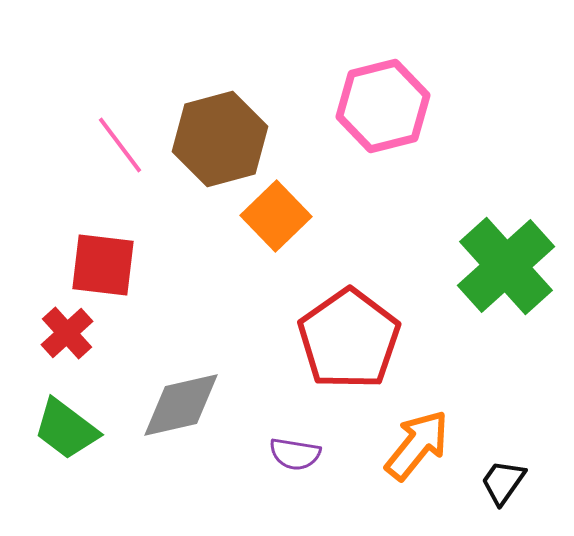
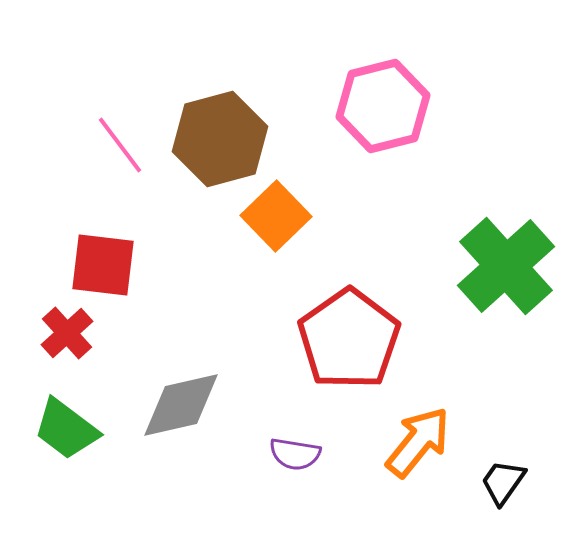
orange arrow: moved 1 px right, 3 px up
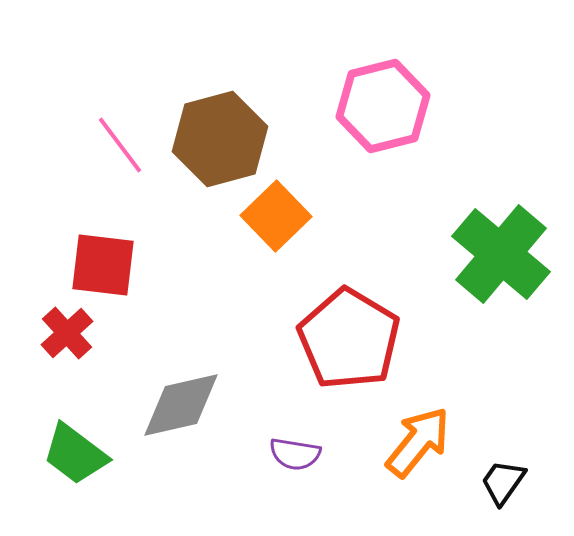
green cross: moved 5 px left, 12 px up; rotated 8 degrees counterclockwise
red pentagon: rotated 6 degrees counterclockwise
green trapezoid: moved 9 px right, 25 px down
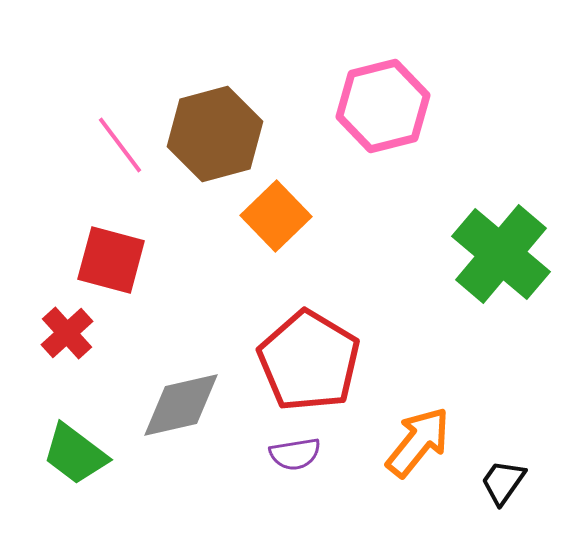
brown hexagon: moved 5 px left, 5 px up
red square: moved 8 px right, 5 px up; rotated 8 degrees clockwise
red pentagon: moved 40 px left, 22 px down
purple semicircle: rotated 18 degrees counterclockwise
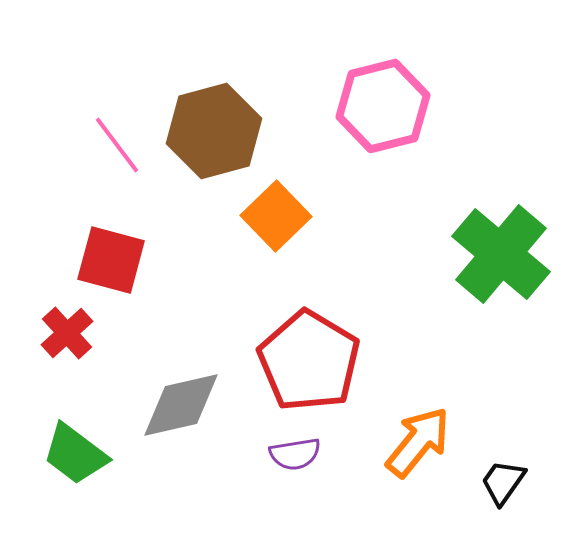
brown hexagon: moved 1 px left, 3 px up
pink line: moved 3 px left
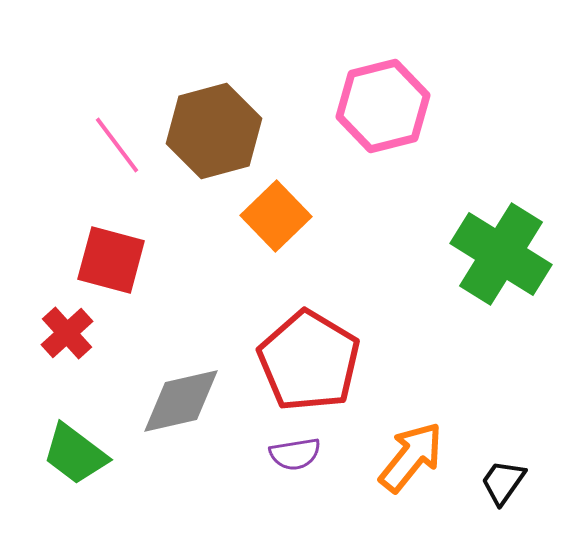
green cross: rotated 8 degrees counterclockwise
gray diamond: moved 4 px up
orange arrow: moved 7 px left, 15 px down
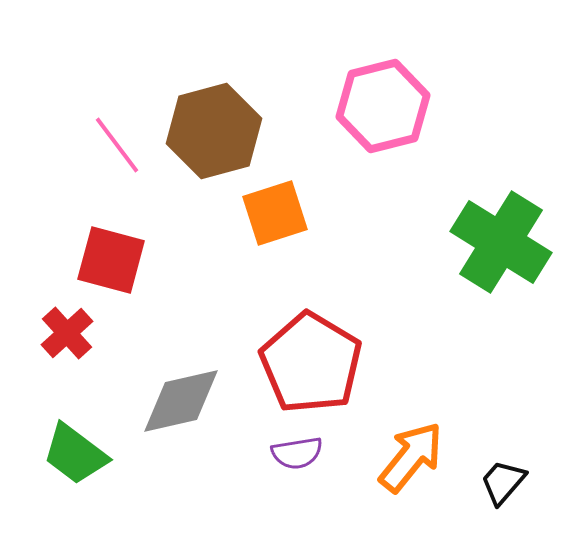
orange square: moved 1 px left, 3 px up; rotated 26 degrees clockwise
green cross: moved 12 px up
red pentagon: moved 2 px right, 2 px down
purple semicircle: moved 2 px right, 1 px up
black trapezoid: rotated 6 degrees clockwise
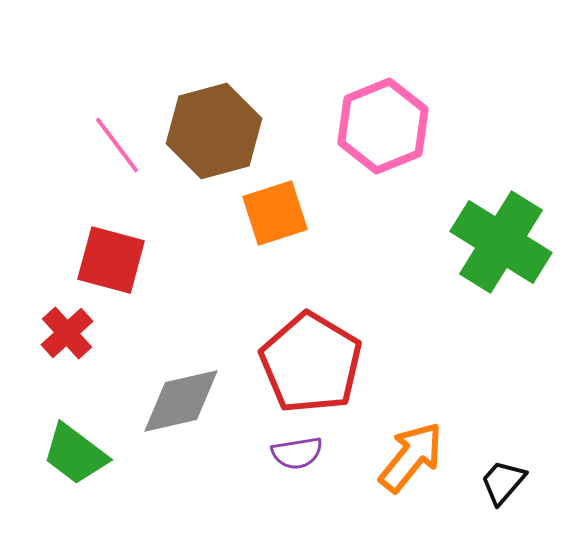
pink hexagon: moved 20 px down; rotated 8 degrees counterclockwise
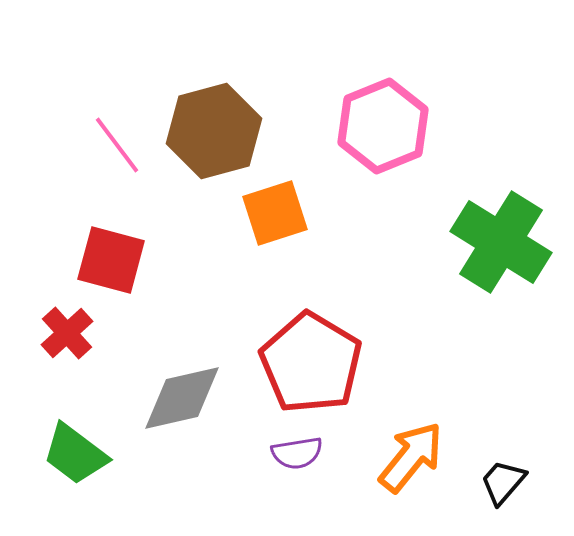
gray diamond: moved 1 px right, 3 px up
